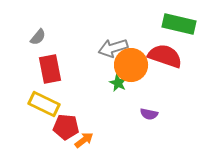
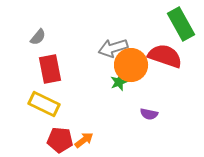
green rectangle: moved 2 px right; rotated 48 degrees clockwise
green star: moved 1 px right, 1 px up; rotated 24 degrees clockwise
red pentagon: moved 6 px left, 13 px down
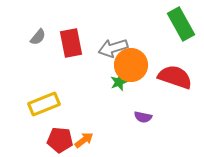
red semicircle: moved 10 px right, 21 px down
red rectangle: moved 21 px right, 26 px up
yellow rectangle: rotated 48 degrees counterclockwise
purple semicircle: moved 6 px left, 3 px down
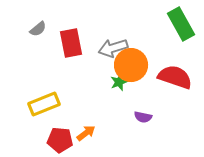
gray semicircle: moved 8 px up; rotated 12 degrees clockwise
orange arrow: moved 2 px right, 7 px up
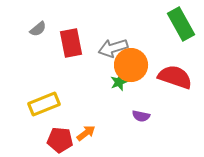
purple semicircle: moved 2 px left, 1 px up
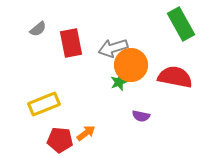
red semicircle: rotated 8 degrees counterclockwise
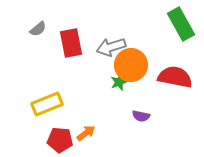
gray arrow: moved 2 px left, 1 px up
yellow rectangle: moved 3 px right
